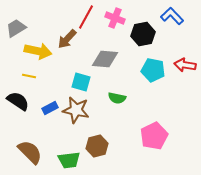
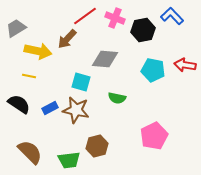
red line: moved 1 px left, 1 px up; rotated 25 degrees clockwise
black hexagon: moved 4 px up
black semicircle: moved 1 px right, 3 px down
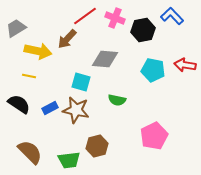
green semicircle: moved 2 px down
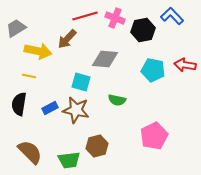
red line: rotated 20 degrees clockwise
black semicircle: rotated 115 degrees counterclockwise
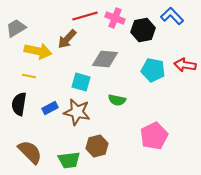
brown star: moved 1 px right, 2 px down
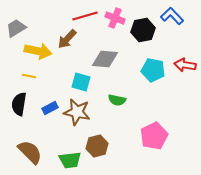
green trapezoid: moved 1 px right
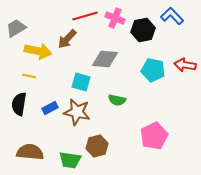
brown semicircle: rotated 40 degrees counterclockwise
green trapezoid: rotated 15 degrees clockwise
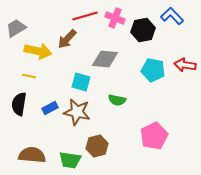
brown semicircle: moved 2 px right, 3 px down
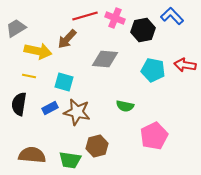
cyan square: moved 17 px left
green semicircle: moved 8 px right, 6 px down
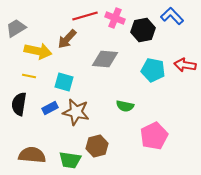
brown star: moved 1 px left
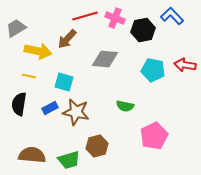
green trapezoid: moved 1 px left; rotated 25 degrees counterclockwise
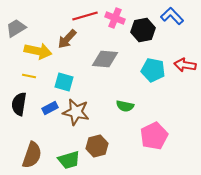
brown semicircle: rotated 104 degrees clockwise
